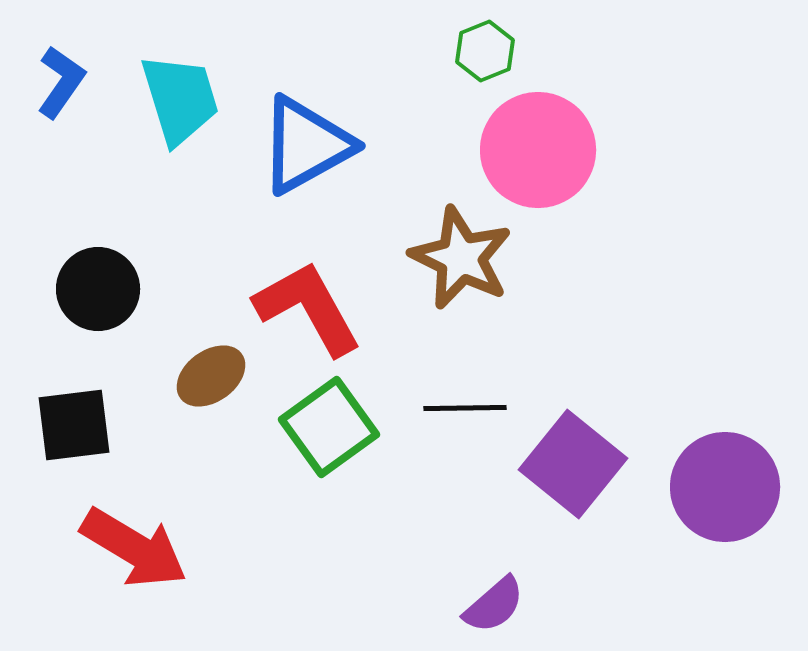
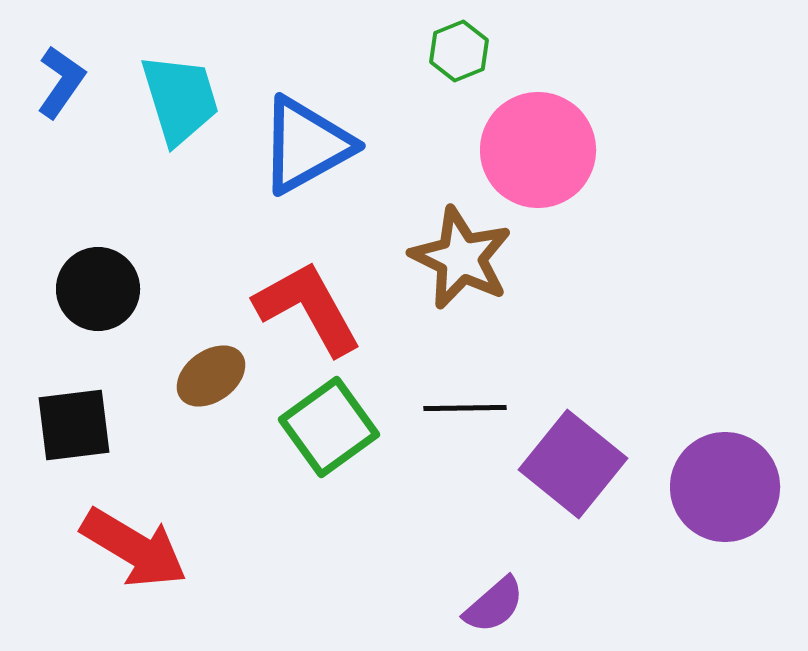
green hexagon: moved 26 px left
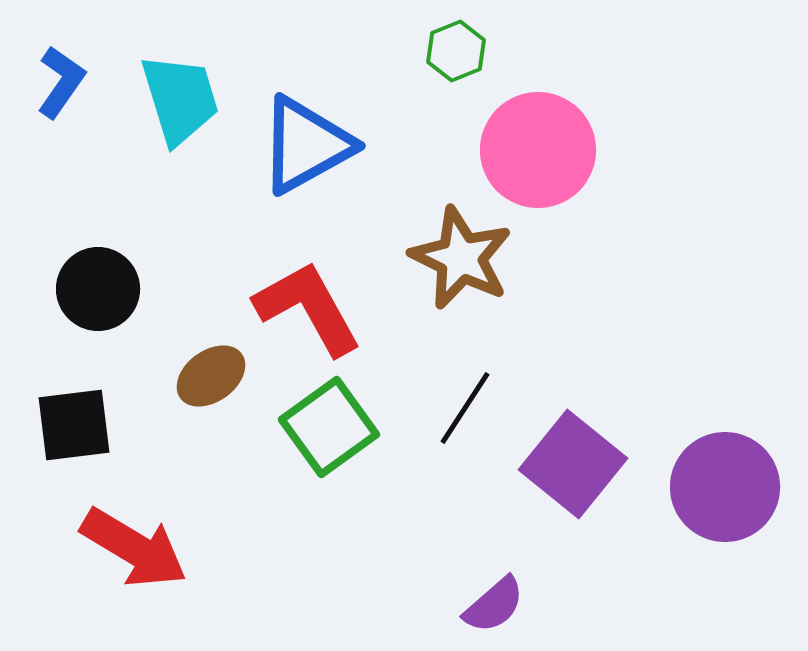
green hexagon: moved 3 px left
black line: rotated 56 degrees counterclockwise
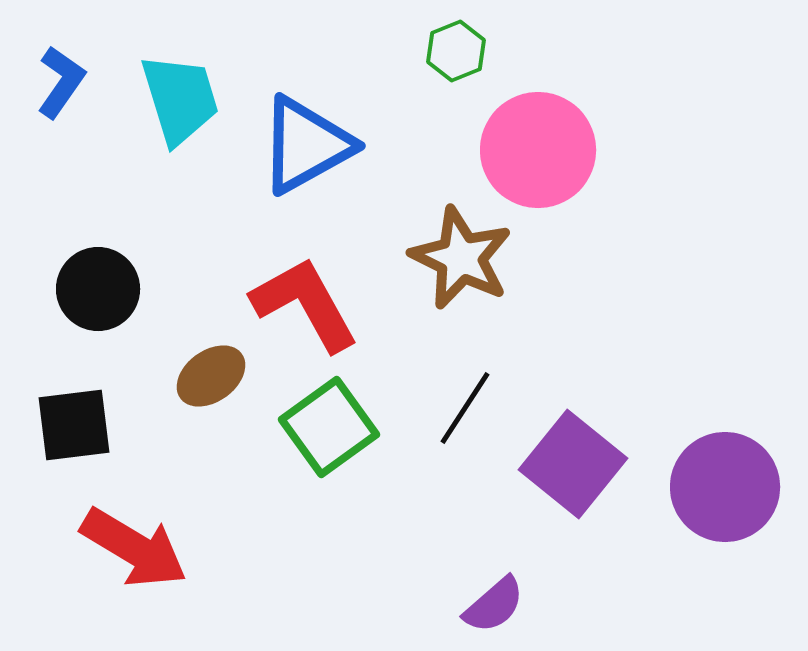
red L-shape: moved 3 px left, 4 px up
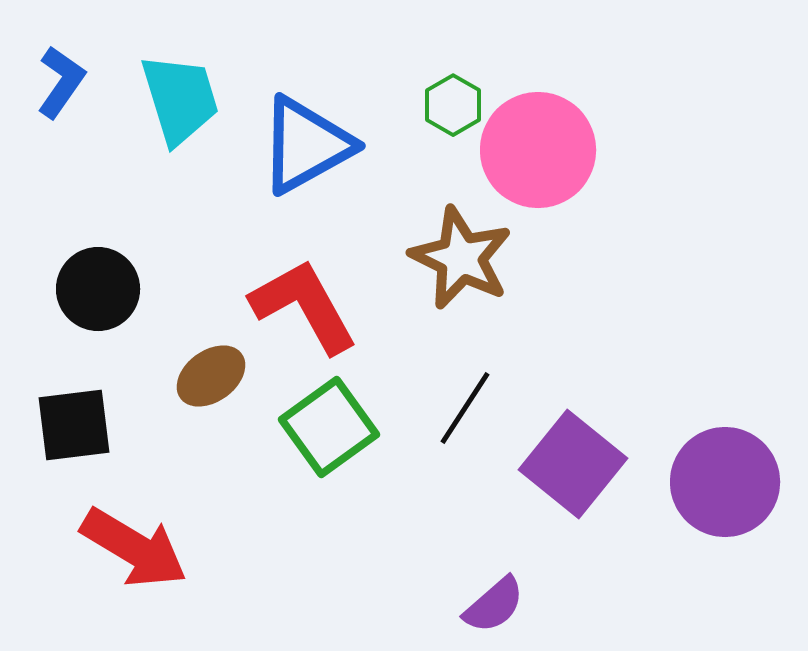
green hexagon: moved 3 px left, 54 px down; rotated 8 degrees counterclockwise
red L-shape: moved 1 px left, 2 px down
purple circle: moved 5 px up
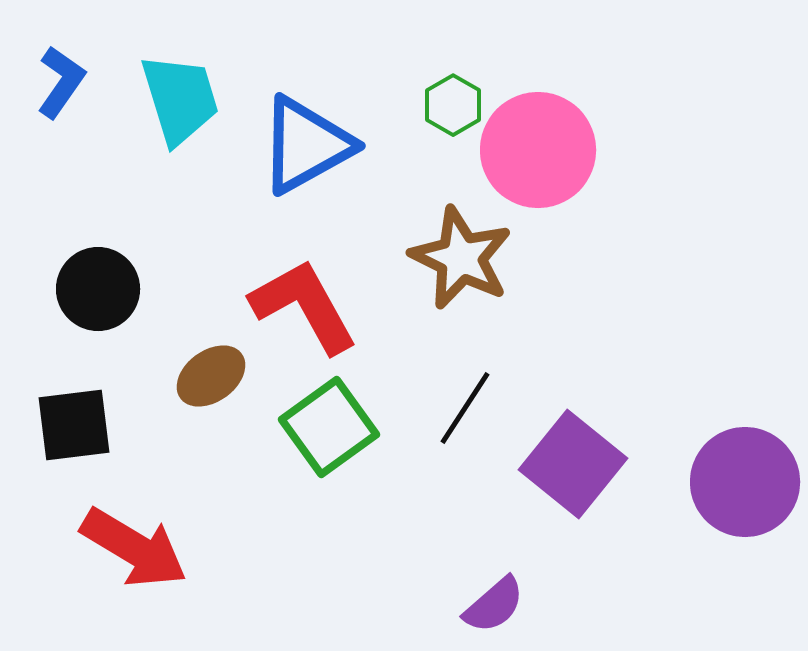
purple circle: moved 20 px right
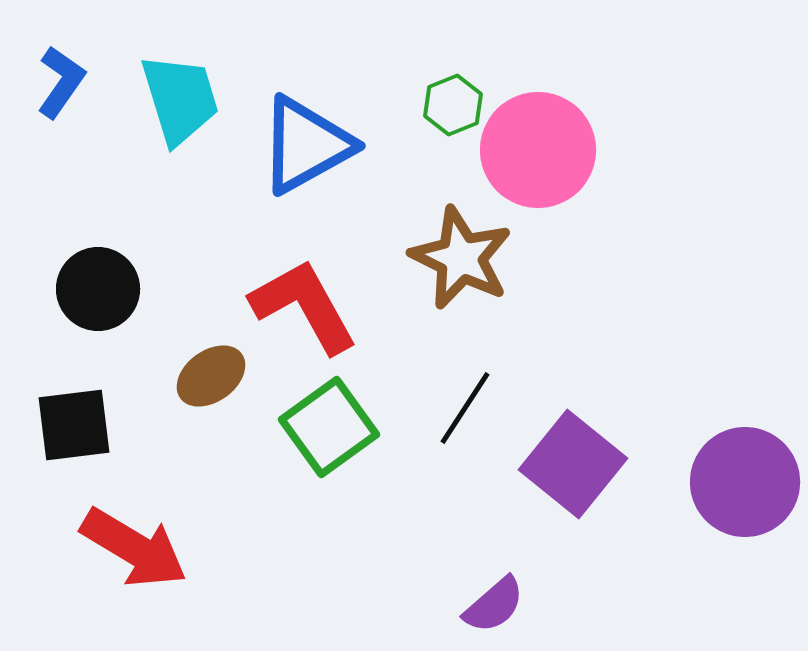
green hexagon: rotated 8 degrees clockwise
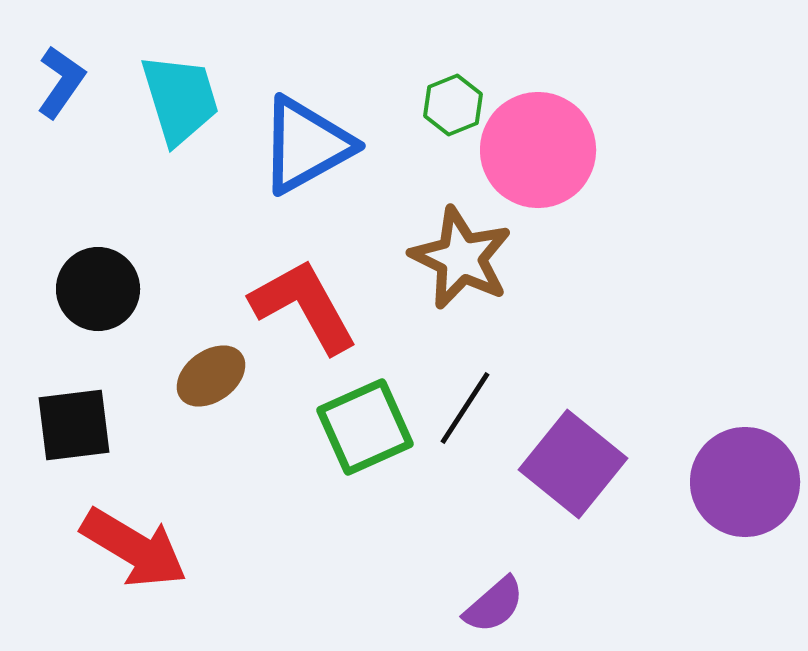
green square: moved 36 px right; rotated 12 degrees clockwise
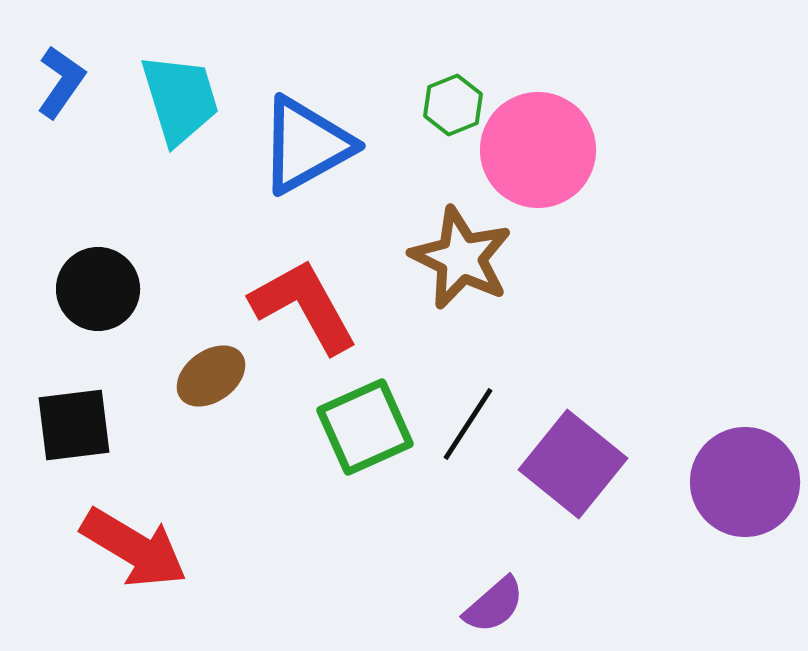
black line: moved 3 px right, 16 px down
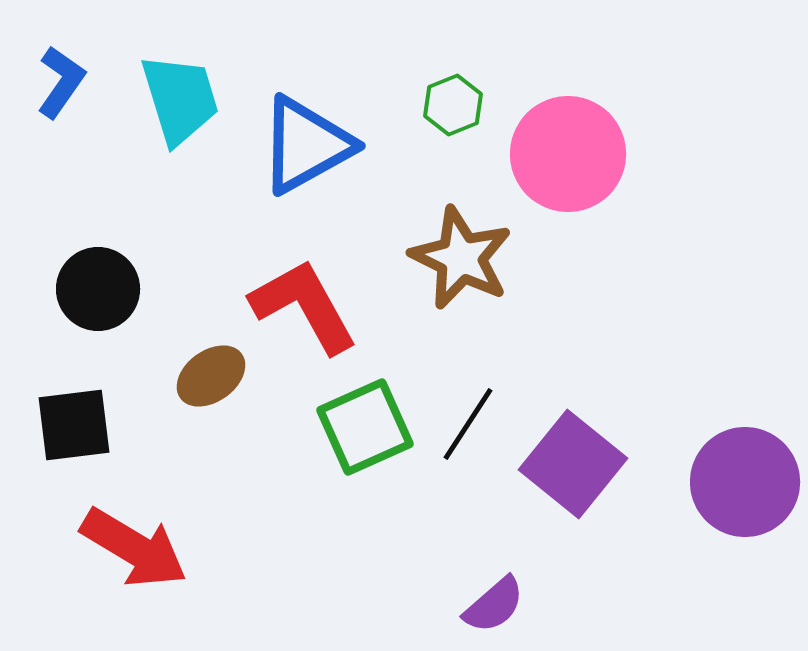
pink circle: moved 30 px right, 4 px down
